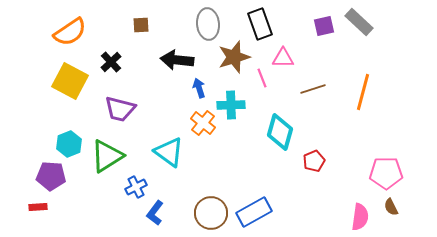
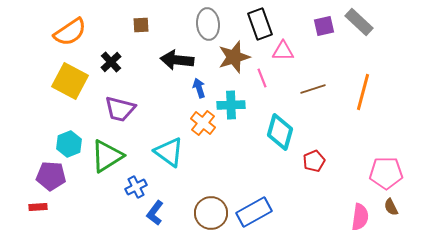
pink triangle: moved 7 px up
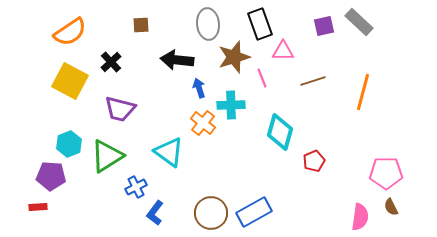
brown line: moved 8 px up
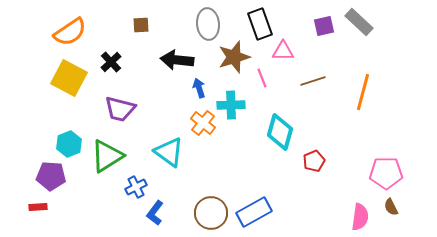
yellow square: moved 1 px left, 3 px up
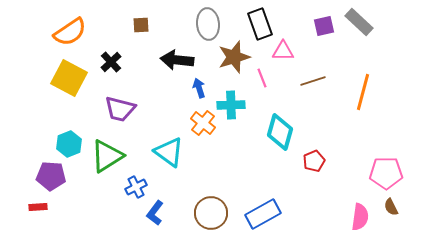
blue rectangle: moved 9 px right, 2 px down
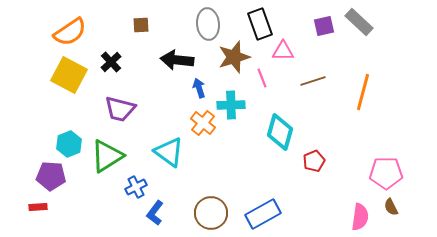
yellow square: moved 3 px up
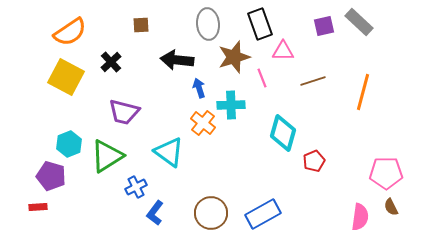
yellow square: moved 3 px left, 2 px down
purple trapezoid: moved 4 px right, 3 px down
cyan diamond: moved 3 px right, 1 px down
purple pentagon: rotated 12 degrees clockwise
